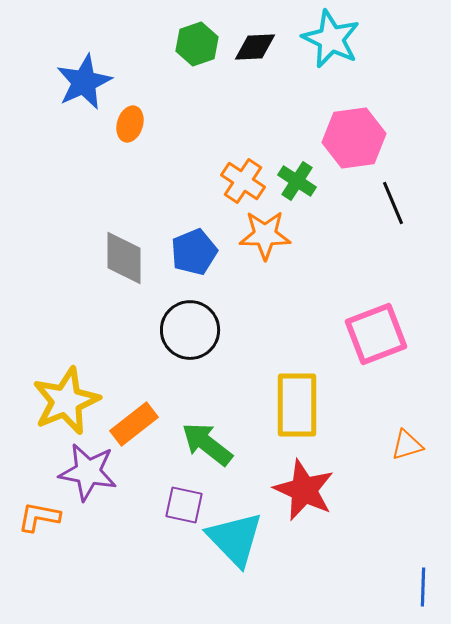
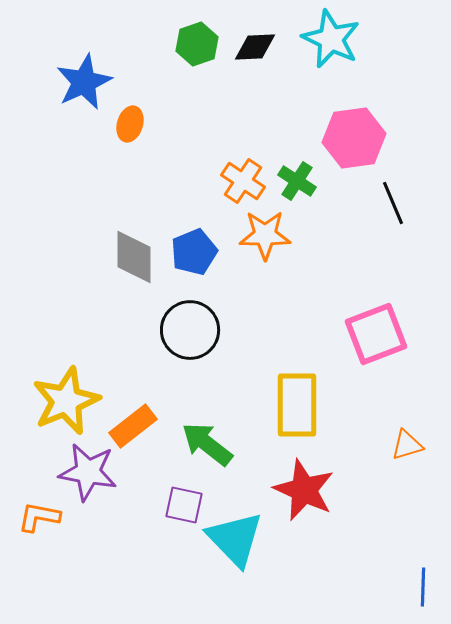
gray diamond: moved 10 px right, 1 px up
orange rectangle: moved 1 px left, 2 px down
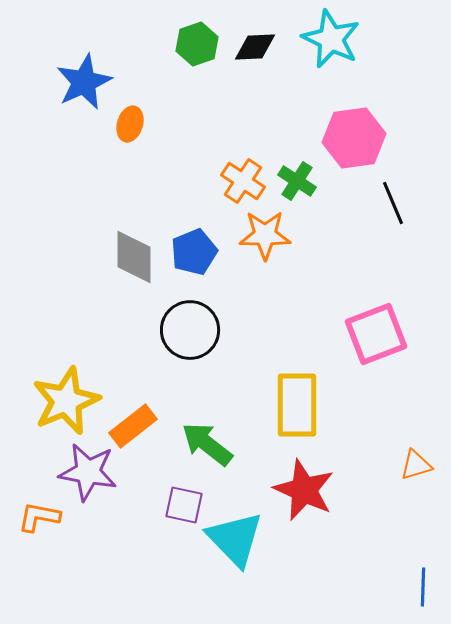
orange triangle: moved 9 px right, 20 px down
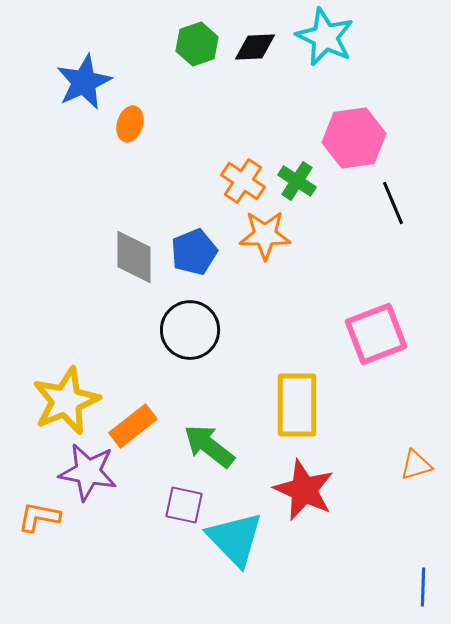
cyan star: moved 6 px left, 2 px up
green arrow: moved 2 px right, 2 px down
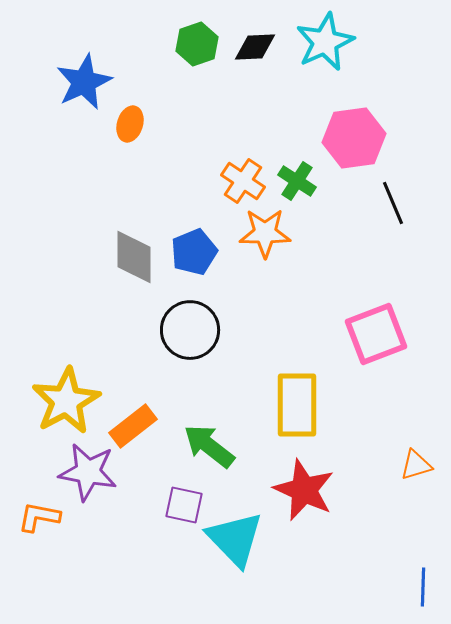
cyan star: moved 5 px down; rotated 22 degrees clockwise
orange star: moved 2 px up
yellow star: rotated 6 degrees counterclockwise
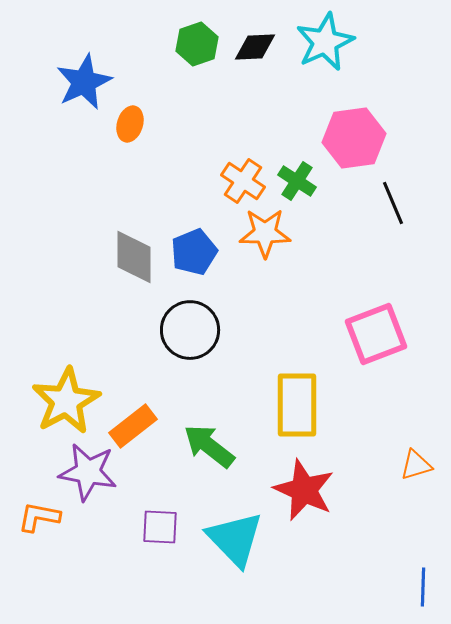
purple square: moved 24 px left, 22 px down; rotated 9 degrees counterclockwise
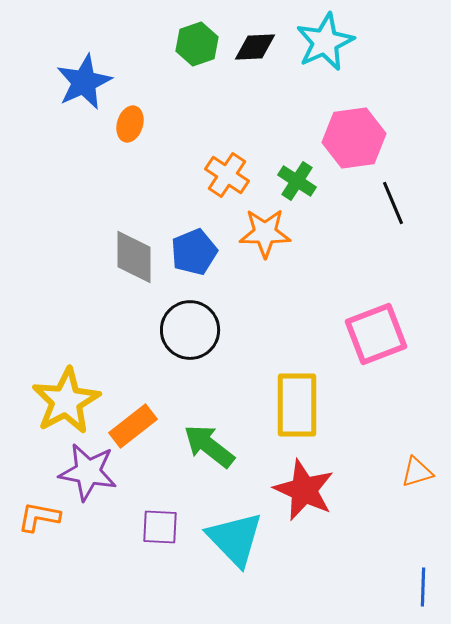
orange cross: moved 16 px left, 6 px up
orange triangle: moved 1 px right, 7 px down
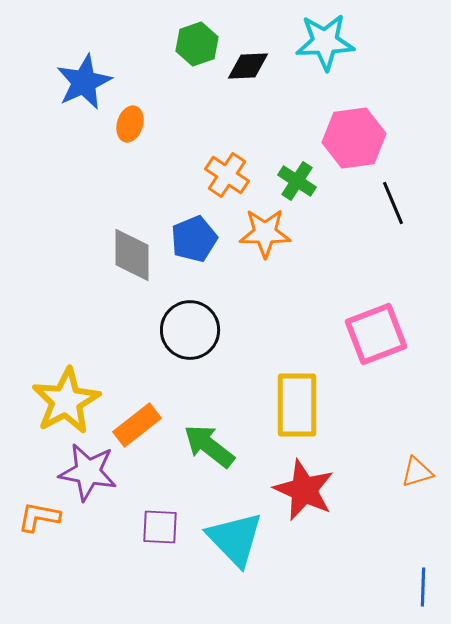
cyan star: rotated 22 degrees clockwise
black diamond: moved 7 px left, 19 px down
blue pentagon: moved 13 px up
gray diamond: moved 2 px left, 2 px up
orange rectangle: moved 4 px right, 1 px up
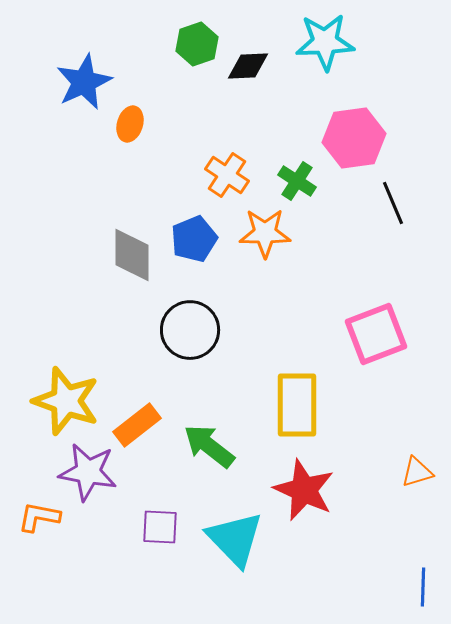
yellow star: rotated 24 degrees counterclockwise
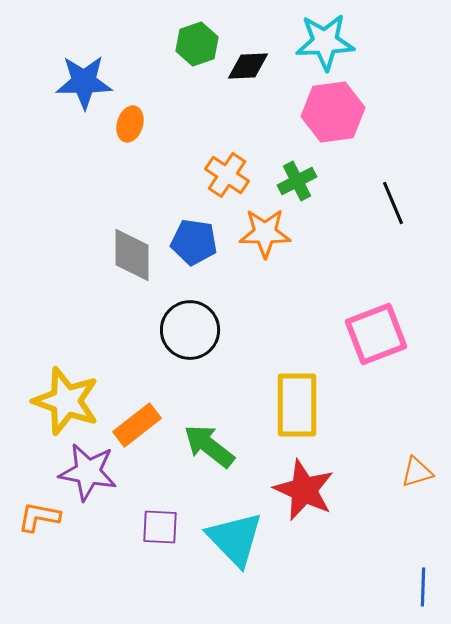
blue star: rotated 24 degrees clockwise
pink hexagon: moved 21 px left, 26 px up
green cross: rotated 30 degrees clockwise
blue pentagon: moved 3 px down; rotated 30 degrees clockwise
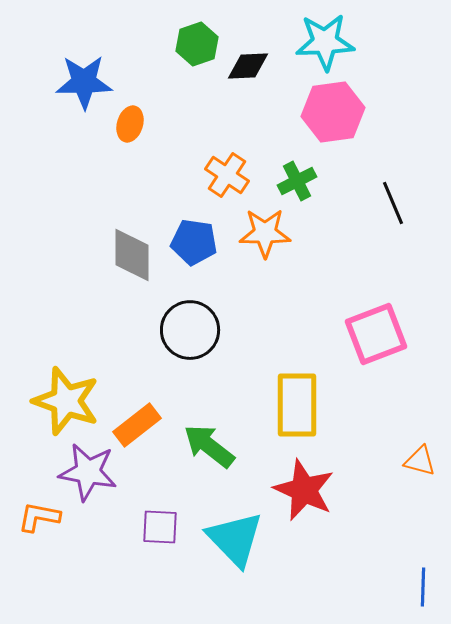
orange triangle: moved 3 px right, 11 px up; rotated 32 degrees clockwise
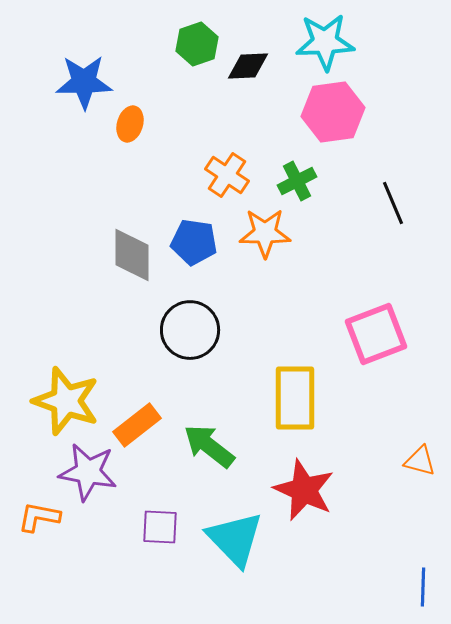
yellow rectangle: moved 2 px left, 7 px up
